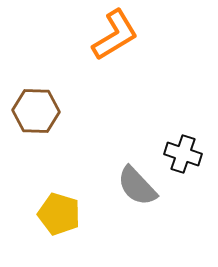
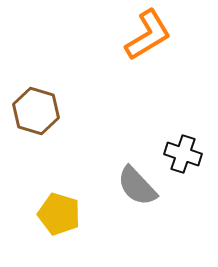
orange L-shape: moved 33 px right
brown hexagon: rotated 15 degrees clockwise
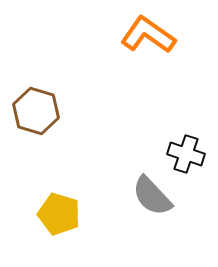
orange L-shape: rotated 114 degrees counterclockwise
black cross: moved 3 px right
gray semicircle: moved 15 px right, 10 px down
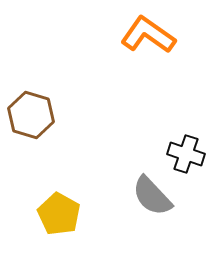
brown hexagon: moved 5 px left, 4 px down
yellow pentagon: rotated 12 degrees clockwise
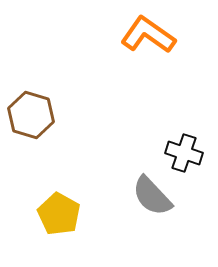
black cross: moved 2 px left, 1 px up
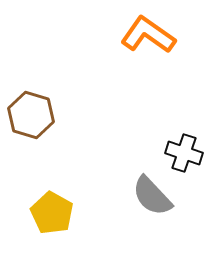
yellow pentagon: moved 7 px left, 1 px up
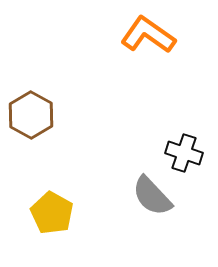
brown hexagon: rotated 12 degrees clockwise
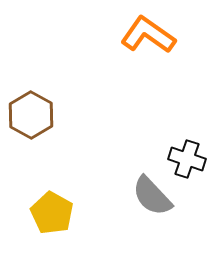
black cross: moved 3 px right, 6 px down
